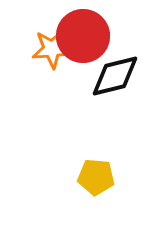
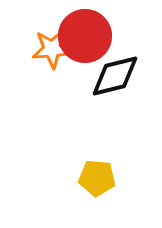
red circle: moved 2 px right
yellow pentagon: moved 1 px right, 1 px down
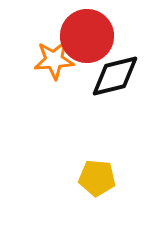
red circle: moved 2 px right
orange star: moved 2 px right, 11 px down
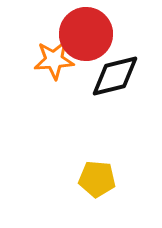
red circle: moved 1 px left, 2 px up
yellow pentagon: moved 1 px down
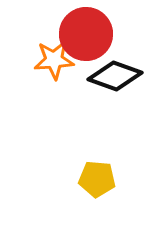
black diamond: rotated 34 degrees clockwise
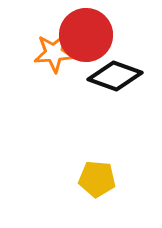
red circle: moved 1 px down
orange star: moved 7 px up
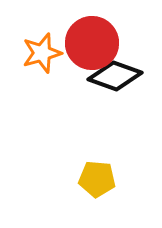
red circle: moved 6 px right, 8 px down
orange star: moved 12 px left; rotated 12 degrees counterclockwise
